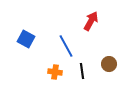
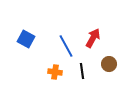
red arrow: moved 2 px right, 17 px down
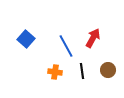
blue square: rotated 12 degrees clockwise
brown circle: moved 1 px left, 6 px down
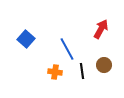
red arrow: moved 8 px right, 9 px up
blue line: moved 1 px right, 3 px down
brown circle: moved 4 px left, 5 px up
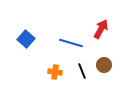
blue line: moved 4 px right, 6 px up; rotated 45 degrees counterclockwise
black line: rotated 14 degrees counterclockwise
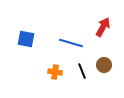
red arrow: moved 2 px right, 2 px up
blue square: rotated 30 degrees counterclockwise
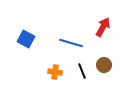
blue square: rotated 18 degrees clockwise
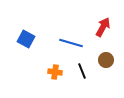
brown circle: moved 2 px right, 5 px up
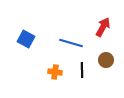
black line: moved 1 px up; rotated 21 degrees clockwise
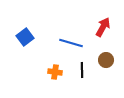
blue square: moved 1 px left, 2 px up; rotated 24 degrees clockwise
